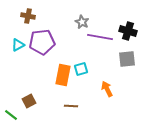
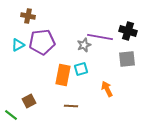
gray star: moved 2 px right, 23 px down; rotated 24 degrees clockwise
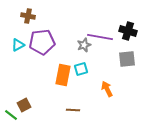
brown square: moved 5 px left, 4 px down
brown line: moved 2 px right, 4 px down
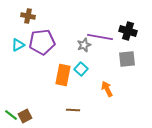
cyan square: rotated 32 degrees counterclockwise
brown square: moved 1 px right, 11 px down
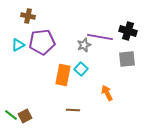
orange arrow: moved 4 px down
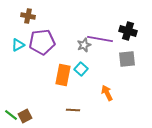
purple line: moved 2 px down
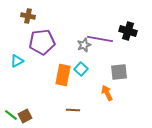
cyan triangle: moved 1 px left, 16 px down
gray square: moved 8 px left, 13 px down
